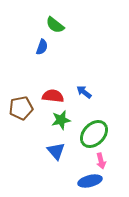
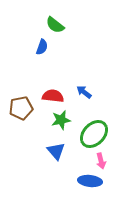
blue ellipse: rotated 20 degrees clockwise
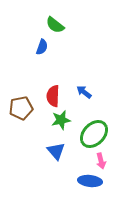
red semicircle: rotated 95 degrees counterclockwise
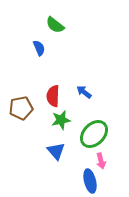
blue semicircle: moved 3 px left, 1 px down; rotated 42 degrees counterclockwise
blue ellipse: rotated 70 degrees clockwise
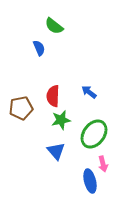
green semicircle: moved 1 px left, 1 px down
blue arrow: moved 5 px right
green ellipse: rotated 8 degrees counterclockwise
pink arrow: moved 2 px right, 3 px down
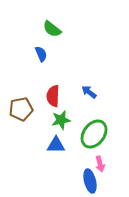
green semicircle: moved 2 px left, 3 px down
blue semicircle: moved 2 px right, 6 px down
brown pentagon: moved 1 px down
blue triangle: moved 6 px up; rotated 48 degrees counterclockwise
pink arrow: moved 3 px left
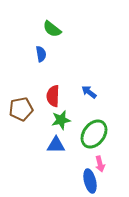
blue semicircle: rotated 14 degrees clockwise
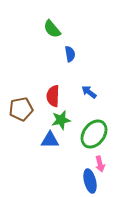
green semicircle: rotated 12 degrees clockwise
blue semicircle: moved 29 px right
blue triangle: moved 6 px left, 5 px up
